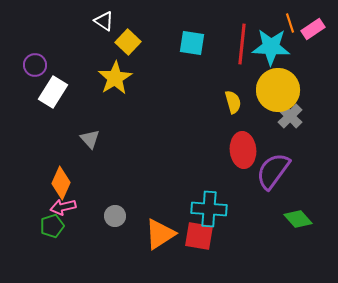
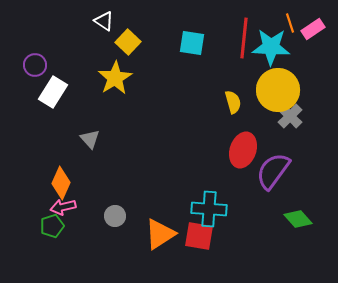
red line: moved 2 px right, 6 px up
red ellipse: rotated 24 degrees clockwise
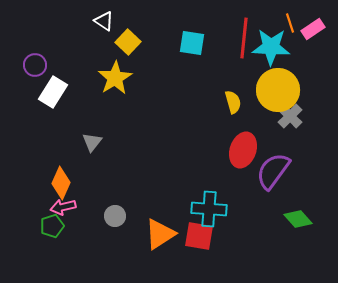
gray triangle: moved 2 px right, 3 px down; rotated 20 degrees clockwise
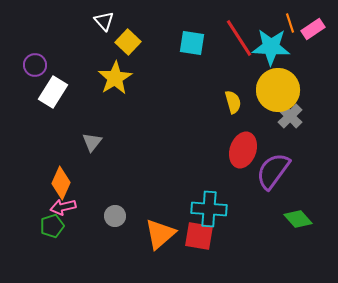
white triangle: rotated 15 degrees clockwise
red line: moved 5 px left; rotated 39 degrees counterclockwise
orange triangle: rotated 8 degrees counterclockwise
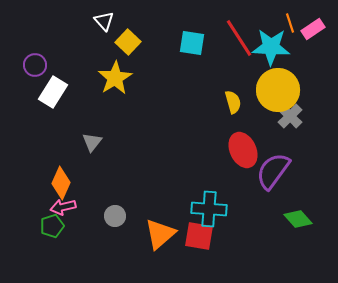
red ellipse: rotated 44 degrees counterclockwise
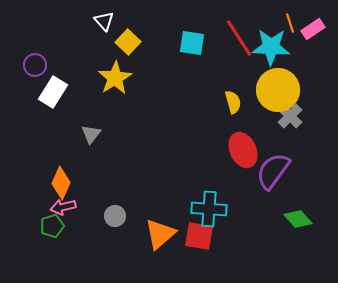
gray triangle: moved 1 px left, 8 px up
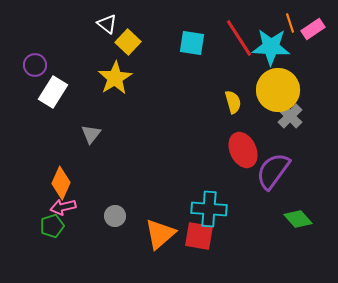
white triangle: moved 3 px right, 3 px down; rotated 10 degrees counterclockwise
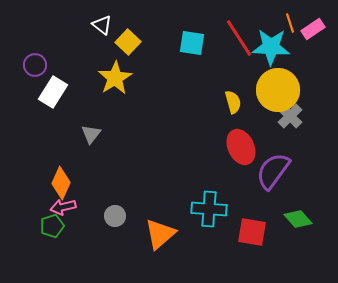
white triangle: moved 5 px left, 1 px down
red ellipse: moved 2 px left, 3 px up
red square: moved 53 px right, 4 px up
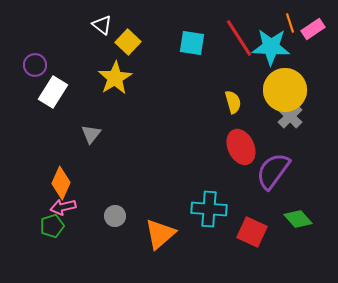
yellow circle: moved 7 px right
red square: rotated 16 degrees clockwise
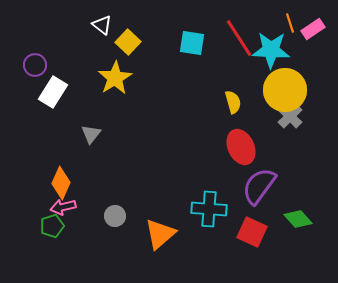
cyan star: moved 3 px down
purple semicircle: moved 14 px left, 15 px down
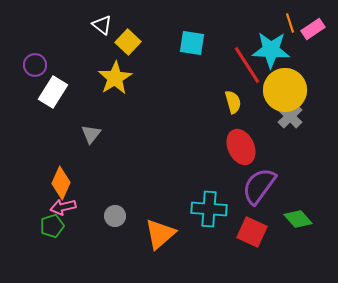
red line: moved 8 px right, 27 px down
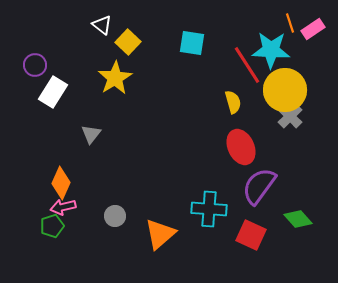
red square: moved 1 px left, 3 px down
